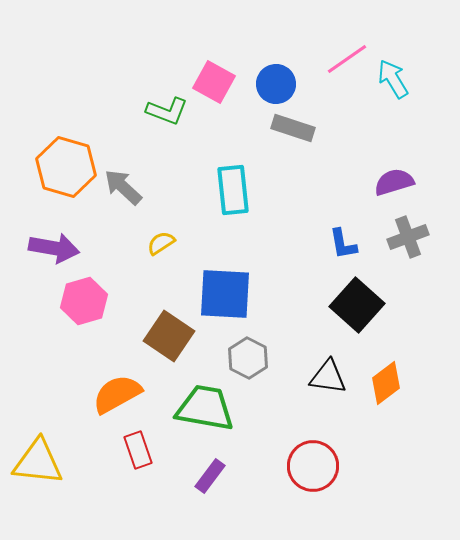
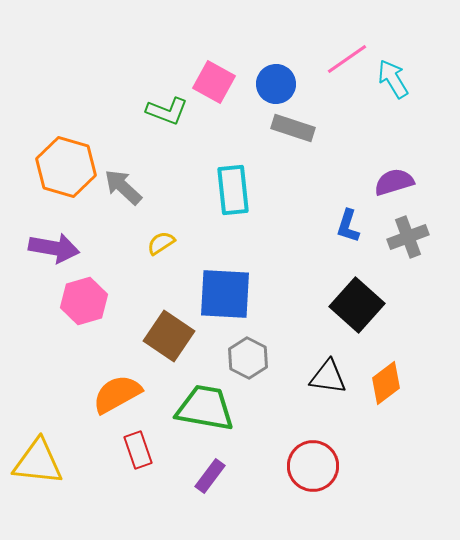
blue L-shape: moved 5 px right, 18 px up; rotated 28 degrees clockwise
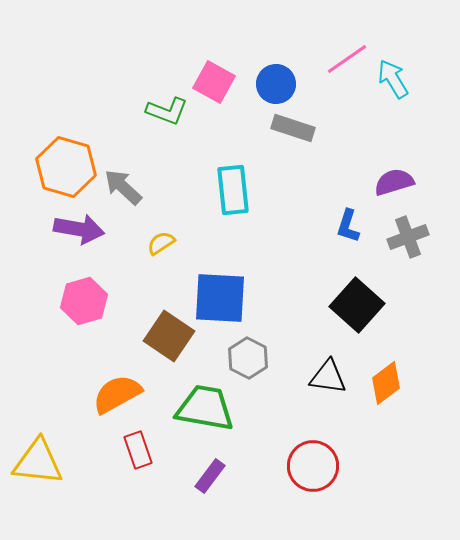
purple arrow: moved 25 px right, 19 px up
blue square: moved 5 px left, 4 px down
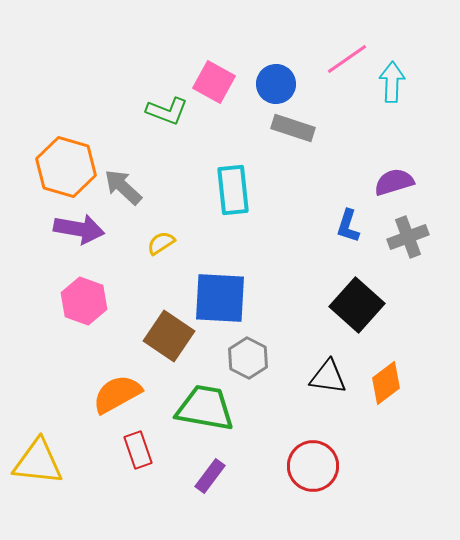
cyan arrow: moved 1 px left, 3 px down; rotated 33 degrees clockwise
pink hexagon: rotated 24 degrees counterclockwise
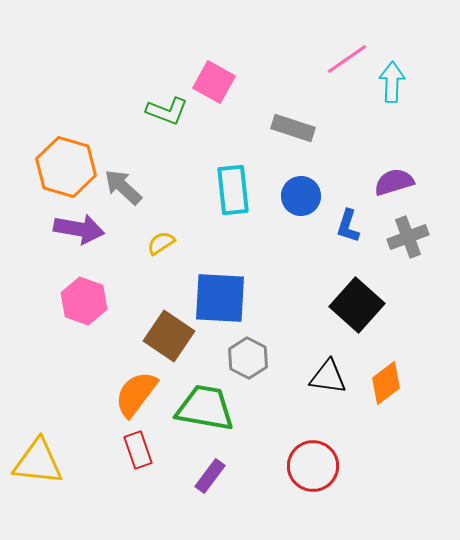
blue circle: moved 25 px right, 112 px down
orange semicircle: moved 19 px right; rotated 24 degrees counterclockwise
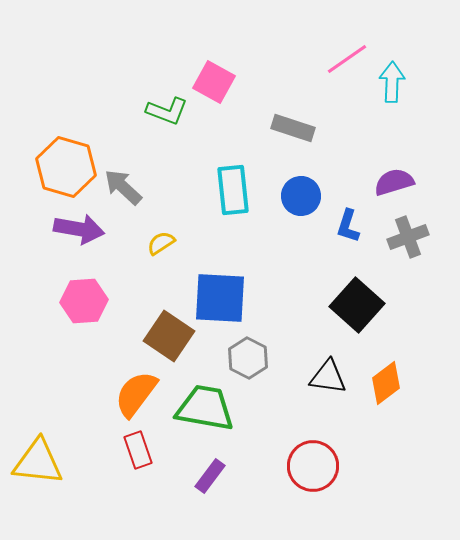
pink hexagon: rotated 24 degrees counterclockwise
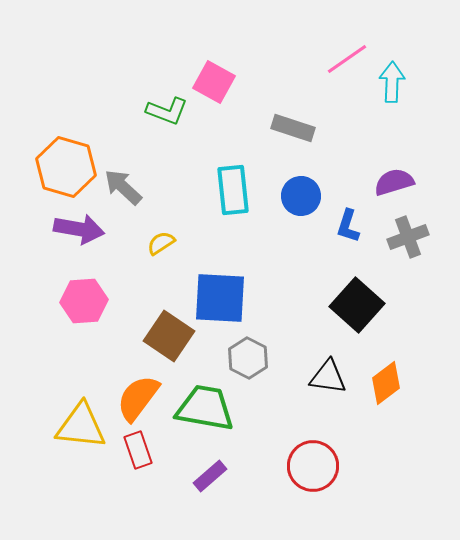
orange semicircle: moved 2 px right, 4 px down
yellow triangle: moved 43 px right, 36 px up
purple rectangle: rotated 12 degrees clockwise
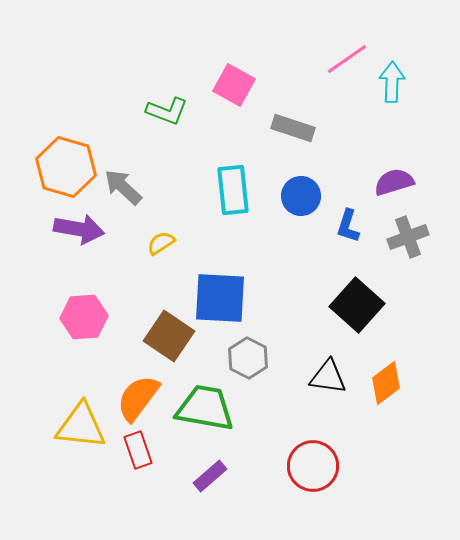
pink square: moved 20 px right, 3 px down
pink hexagon: moved 16 px down
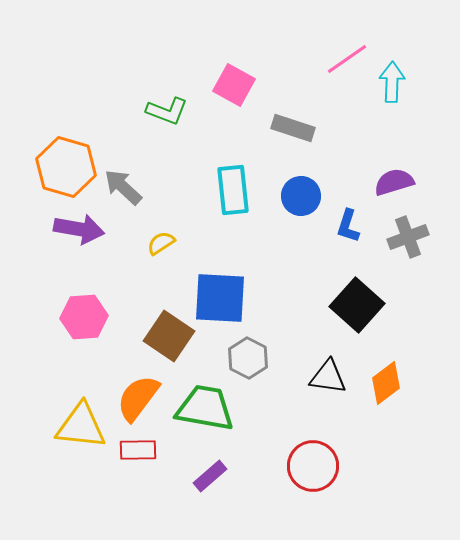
red rectangle: rotated 72 degrees counterclockwise
